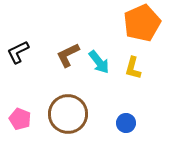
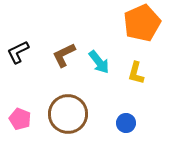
brown L-shape: moved 4 px left
yellow L-shape: moved 3 px right, 5 px down
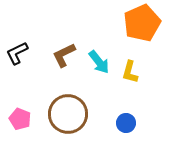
black L-shape: moved 1 px left, 1 px down
yellow L-shape: moved 6 px left, 1 px up
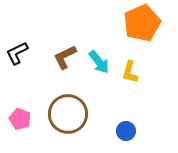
brown L-shape: moved 1 px right, 2 px down
blue circle: moved 8 px down
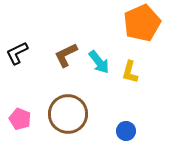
brown L-shape: moved 1 px right, 2 px up
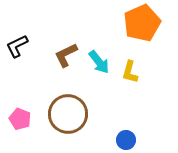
black L-shape: moved 7 px up
blue circle: moved 9 px down
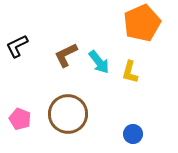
blue circle: moved 7 px right, 6 px up
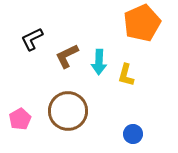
black L-shape: moved 15 px right, 7 px up
brown L-shape: moved 1 px right, 1 px down
cyan arrow: rotated 40 degrees clockwise
yellow L-shape: moved 4 px left, 3 px down
brown circle: moved 3 px up
pink pentagon: rotated 20 degrees clockwise
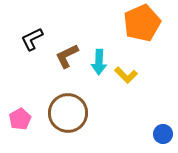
yellow L-shape: rotated 60 degrees counterclockwise
brown circle: moved 2 px down
blue circle: moved 30 px right
